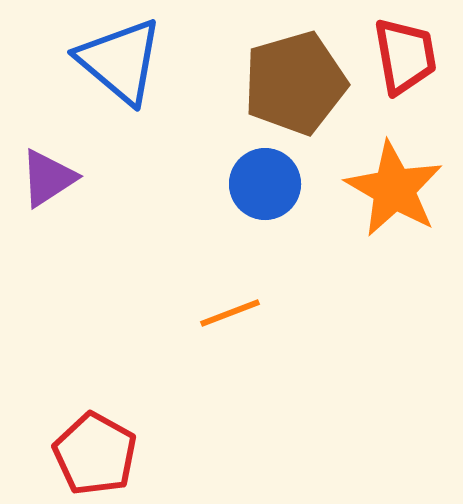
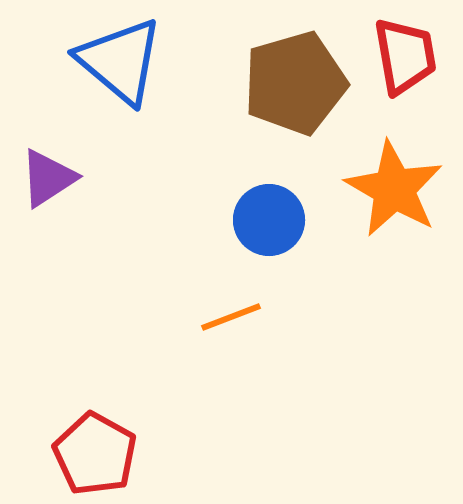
blue circle: moved 4 px right, 36 px down
orange line: moved 1 px right, 4 px down
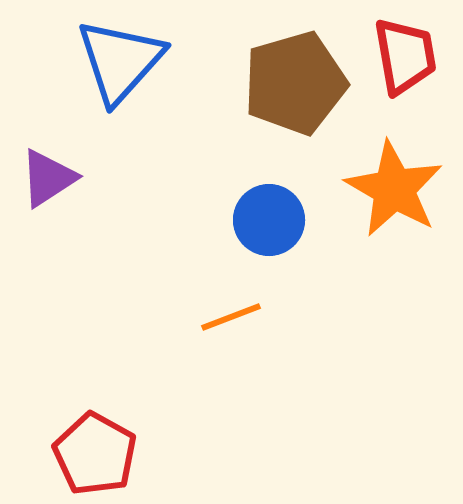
blue triangle: rotated 32 degrees clockwise
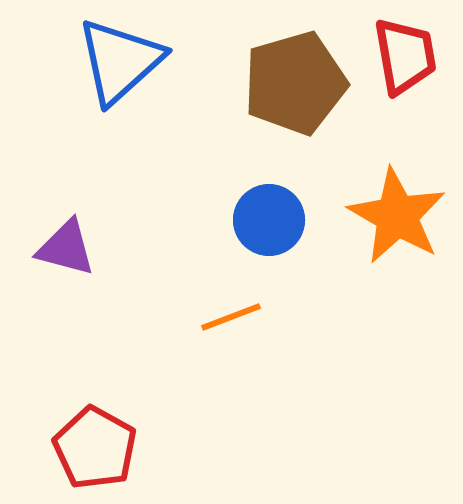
blue triangle: rotated 6 degrees clockwise
purple triangle: moved 18 px right, 70 px down; rotated 48 degrees clockwise
orange star: moved 3 px right, 27 px down
red pentagon: moved 6 px up
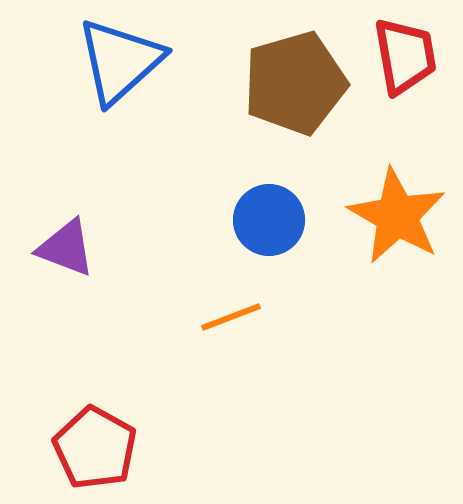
purple triangle: rotated 6 degrees clockwise
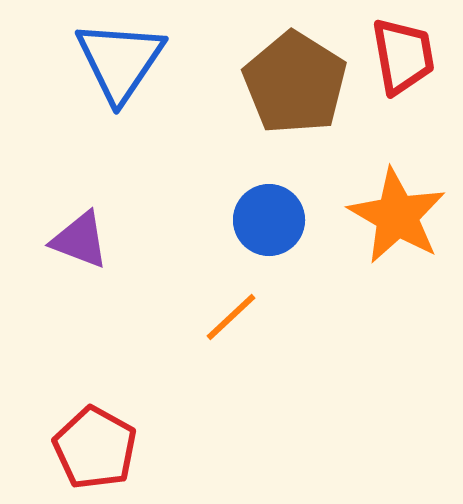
red trapezoid: moved 2 px left
blue triangle: rotated 14 degrees counterclockwise
brown pentagon: rotated 24 degrees counterclockwise
purple triangle: moved 14 px right, 8 px up
orange line: rotated 22 degrees counterclockwise
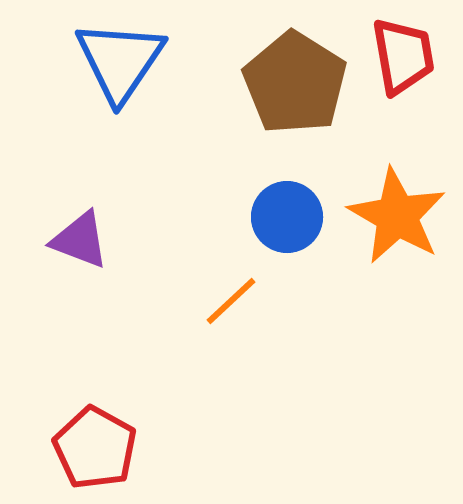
blue circle: moved 18 px right, 3 px up
orange line: moved 16 px up
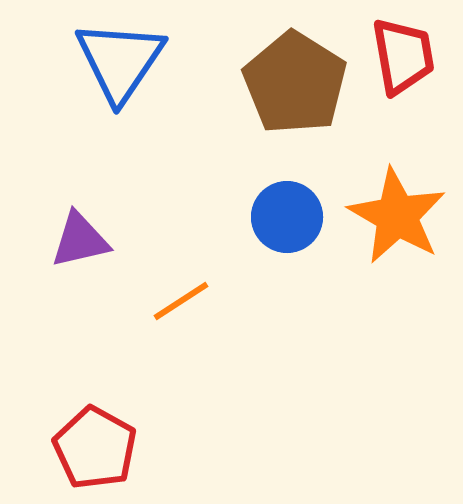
purple triangle: rotated 34 degrees counterclockwise
orange line: moved 50 px left; rotated 10 degrees clockwise
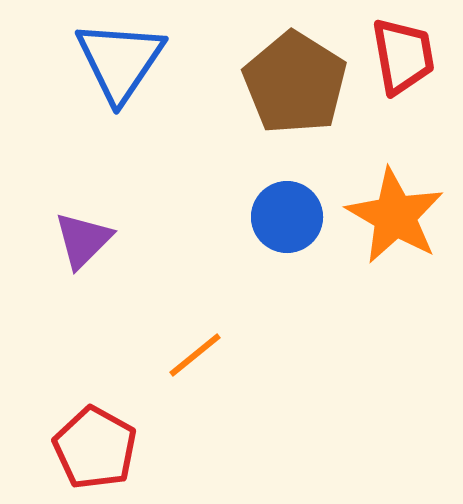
orange star: moved 2 px left
purple triangle: moved 3 px right; rotated 32 degrees counterclockwise
orange line: moved 14 px right, 54 px down; rotated 6 degrees counterclockwise
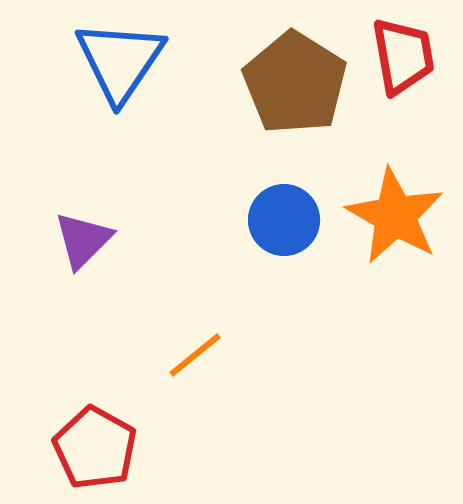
blue circle: moved 3 px left, 3 px down
